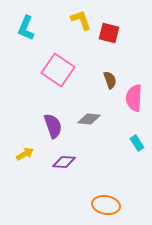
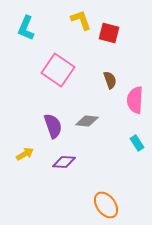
pink semicircle: moved 1 px right, 2 px down
gray diamond: moved 2 px left, 2 px down
orange ellipse: rotated 44 degrees clockwise
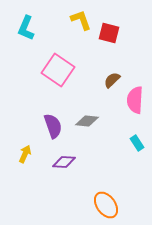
brown semicircle: moved 2 px right; rotated 114 degrees counterclockwise
yellow arrow: rotated 36 degrees counterclockwise
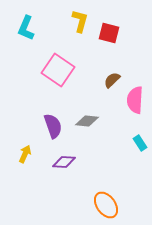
yellow L-shape: moved 1 px left, 1 px down; rotated 35 degrees clockwise
cyan rectangle: moved 3 px right
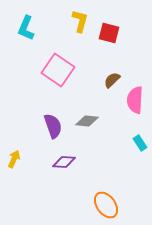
yellow arrow: moved 11 px left, 5 px down
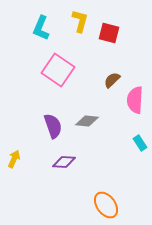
cyan L-shape: moved 15 px right
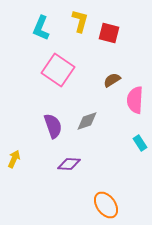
brown semicircle: rotated 12 degrees clockwise
gray diamond: rotated 25 degrees counterclockwise
purple diamond: moved 5 px right, 2 px down
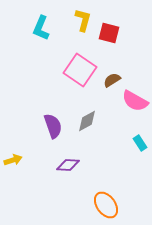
yellow L-shape: moved 3 px right, 1 px up
pink square: moved 22 px right
pink semicircle: moved 1 px down; rotated 64 degrees counterclockwise
gray diamond: rotated 10 degrees counterclockwise
yellow arrow: moved 1 px left, 1 px down; rotated 48 degrees clockwise
purple diamond: moved 1 px left, 1 px down
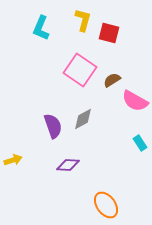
gray diamond: moved 4 px left, 2 px up
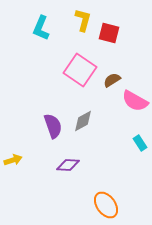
gray diamond: moved 2 px down
